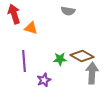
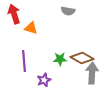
brown diamond: moved 2 px down
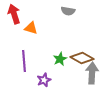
green star: rotated 24 degrees counterclockwise
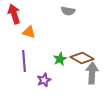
orange triangle: moved 2 px left, 4 px down
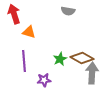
purple star: rotated 16 degrees clockwise
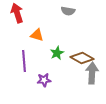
red arrow: moved 3 px right, 1 px up
orange triangle: moved 8 px right, 3 px down
green star: moved 3 px left, 6 px up
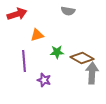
red arrow: moved 1 px down; rotated 90 degrees clockwise
orange triangle: rotated 32 degrees counterclockwise
green star: moved 1 px up; rotated 24 degrees clockwise
purple star: rotated 24 degrees clockwise
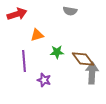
gray semicircle: moved 2 px right
brown diamond: moved 1 px right, 1 px down; rotated 25 degrees clockwise
